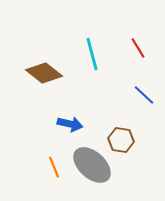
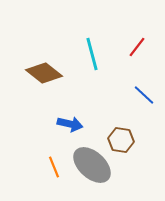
red line: moved 1 px left, 1 px up; rotated 70 degrees clockwise
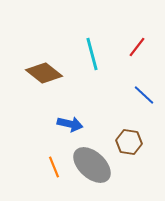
brown hexagon: moved 8 px right, 2 px down
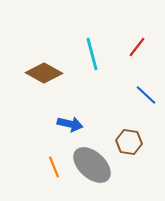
brown diamond: rotated 9 degrees counterclockwise
blue line: moved 2 px right
